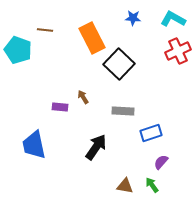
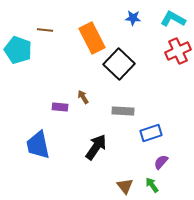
blue trapezoid: moved 4 px right
brown triangle: rotated 42 degrees clockwise
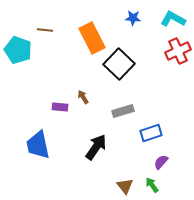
gray rectangle: rotated 20 degrees counterclockwise
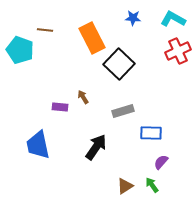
cyan pentagon: moved 2 px right
blue rectangle: rotated 20 degrees clockwise
brown triangle: rotated 36 degrees clockwise
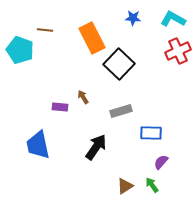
gray rectangle: moved 2 px left
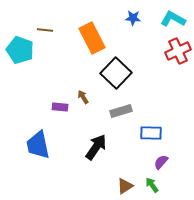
black square: moved 3 px left, 9 px down
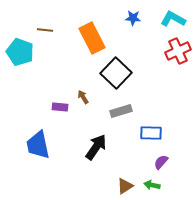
cyan pentagon: moved 2 px down
green arrow: rotated 42 degrees counterclockwise
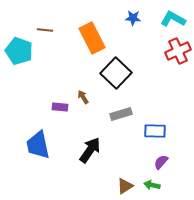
cyan pentagon: moved 1 px left, 1 px up
gray rectangle: moved 3 px down
blue rectangle: moved 4 px right, 2 px up
black arrow: moved 6 px left, 3 px down
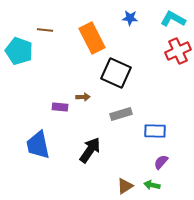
blue star: moved 3 px left
black square: rotated 20 degrees counterclockwise
brown arrow: rotated 120 degrees clockwise
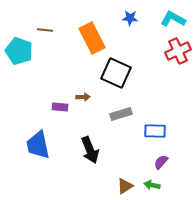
black arrow: rotated 124 degrees clockwise
